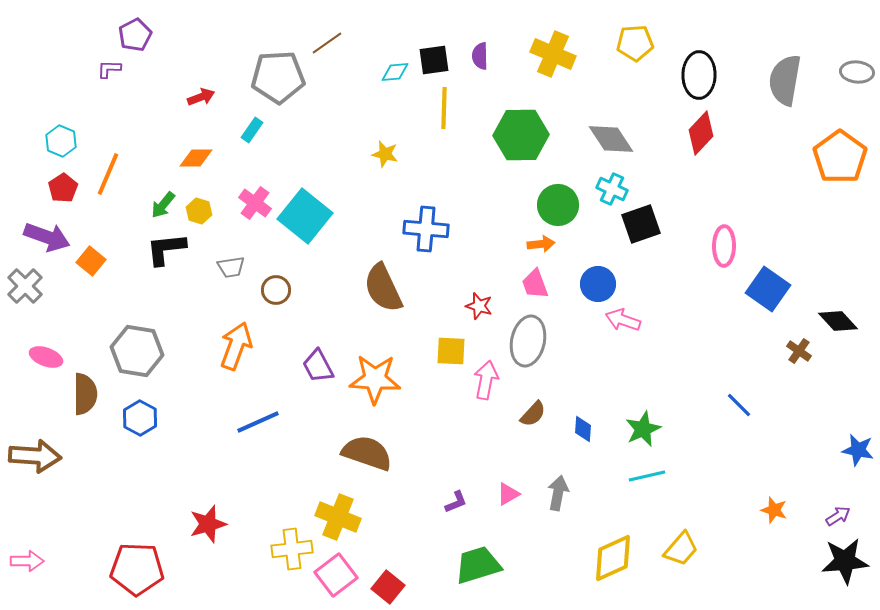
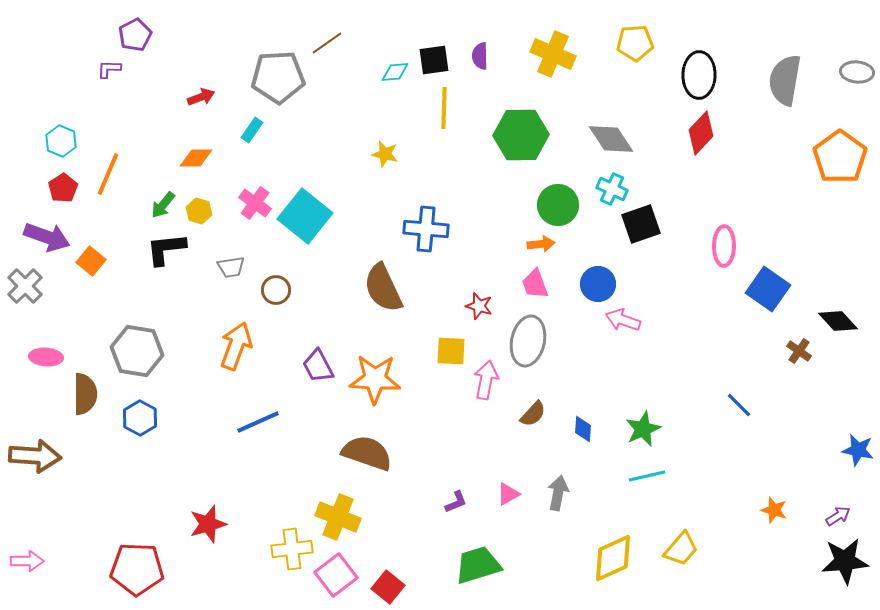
pink ellipse at (46, 357): rotated 16 degrees counterclockwise
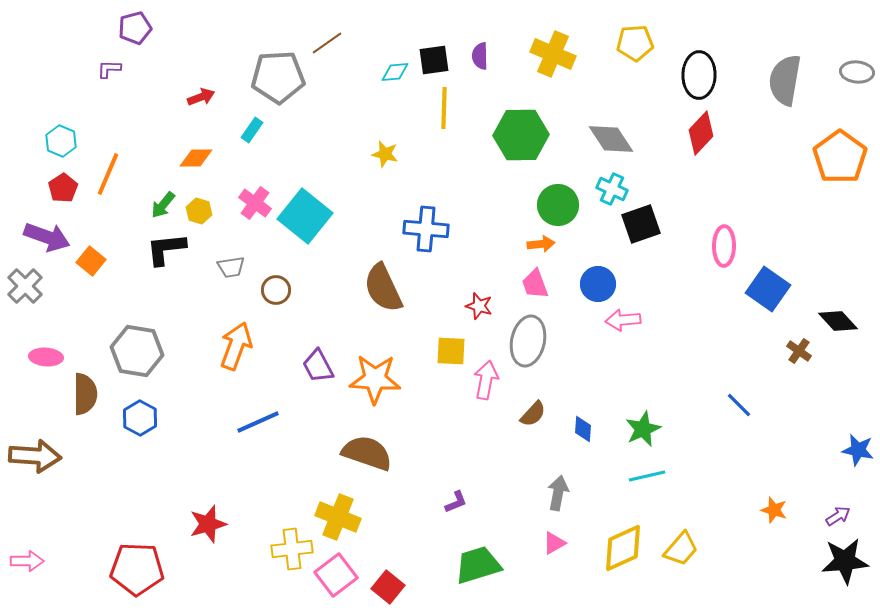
purple pentagon at (135, 35): moved 7 px up; rotated 12 degrees clockwise
pink arrow at (623, 320): rotated 24 degrees counterclockwise
pink triangle at (508, 494): moved 46 px right, 49 px down
yellow diamond at (613, 558): moved 10 px right, 10 px up
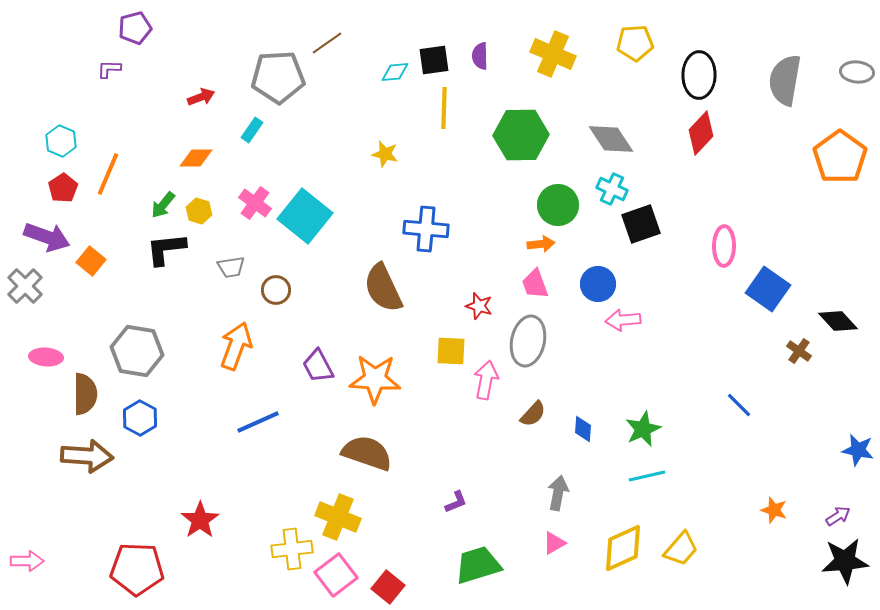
brown arrow at (35, 456): moved 52 px right
red star at (208, 524): moved 8 px left, 4 px up; rotated 18 degrees counterclockwise
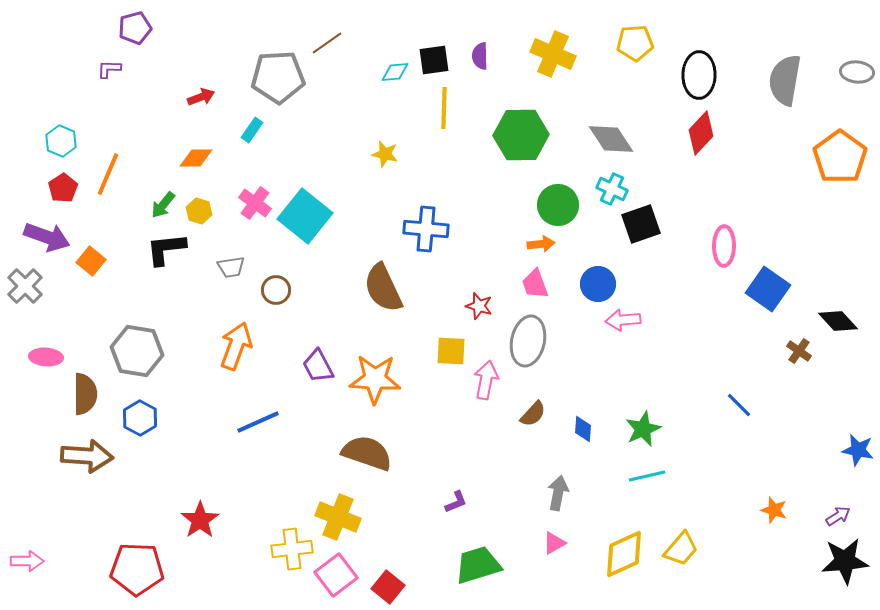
yellow diamond at (623, 548): moved 1 px right, 6 px down
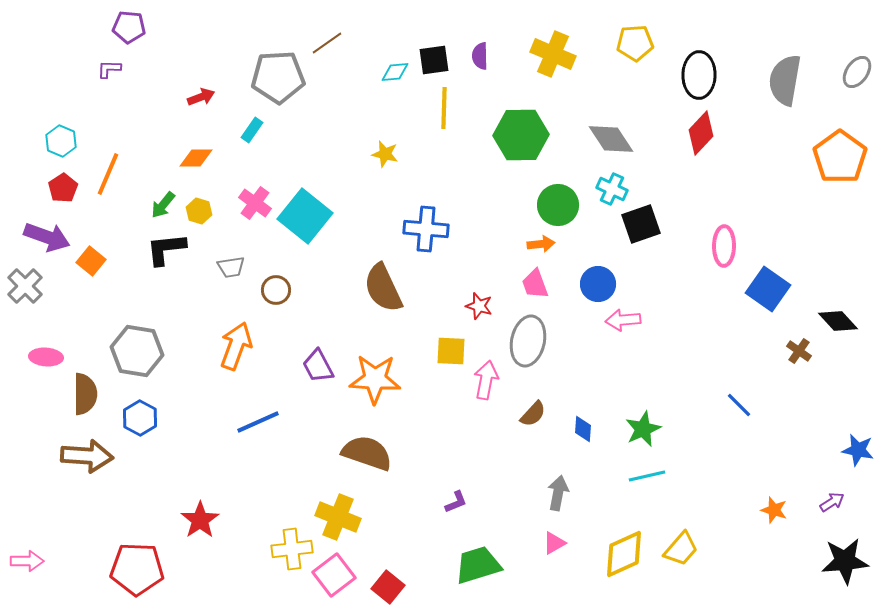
purple pentagon at (135, 28): moved 6 px left, 1 px up; rotated 20 degrees clockwise
gray ellipse at (857, 72): rotated 60 degrees counterclockwise
purple arrow at (838, 516): moved 6 px left, 14 px up
pink square at (336, 575): moved 2 px left
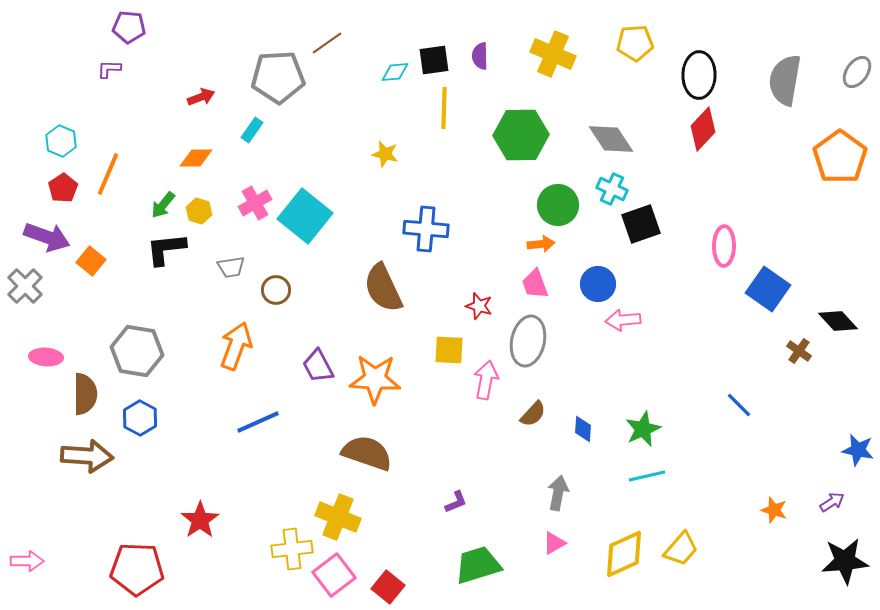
red diamond at (701, 133): moved 2 px right, 4 px up
pink cross at (255, 203): rotated 24 degrees clockwise
yellow square at (451, 351): moved 2 px left, 1 px up
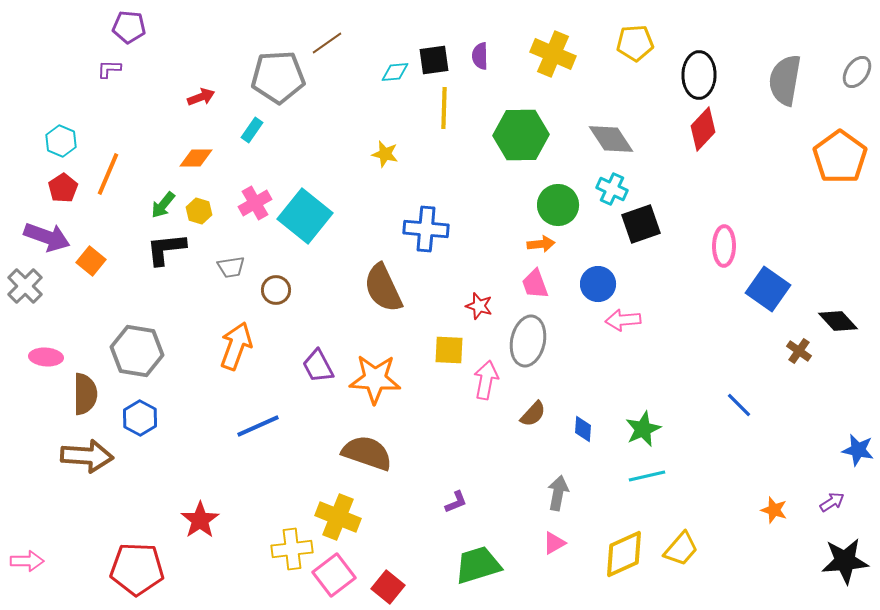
blue line at (258, 422): moved 4 px down
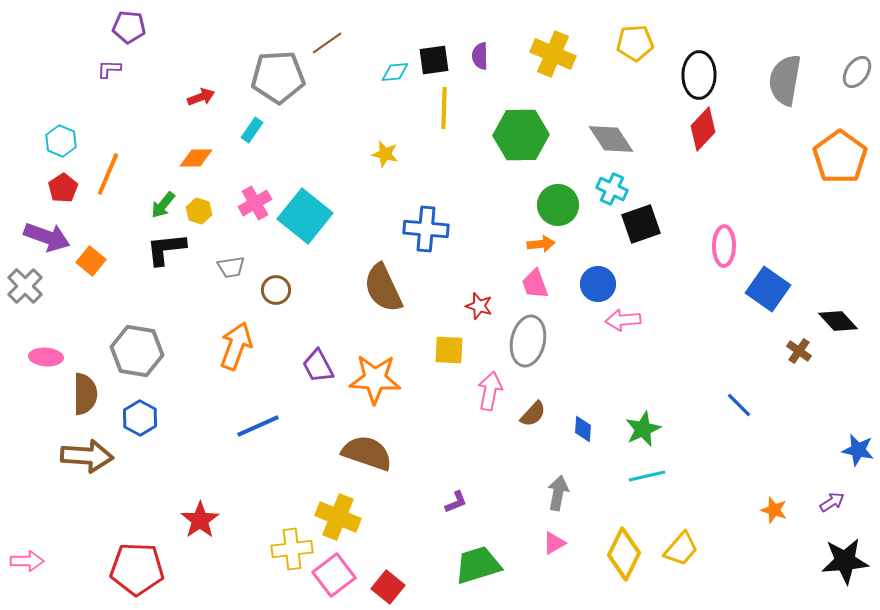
pink arrow at (486, 380): moved 4 px right, 11 px down
yellow diamond at (624, 554): rotated 39 degrees counterclockwise
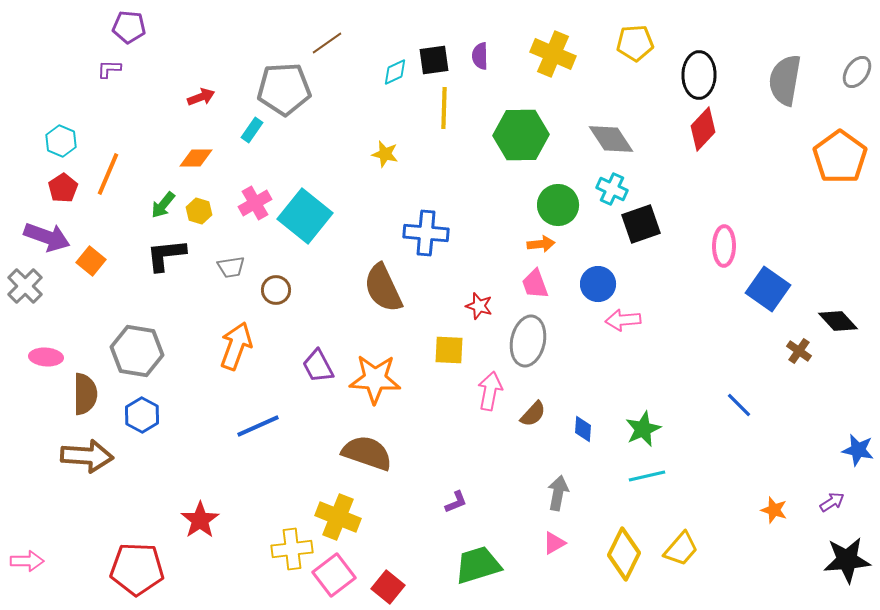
cyan diamond at (395, 72): rotated 20 degrees counterclockwise
gray pentagon at (278, 77): moved 6 px right, 12 px down
blue cross at (426, 229): moved 4 px down
black L-shape at (166, 249): moved 6 px down
blue hexagon at (140, 418): moved 2 px right, 3 px up
black star at (845, 561): moved 2 px right, 1 px up
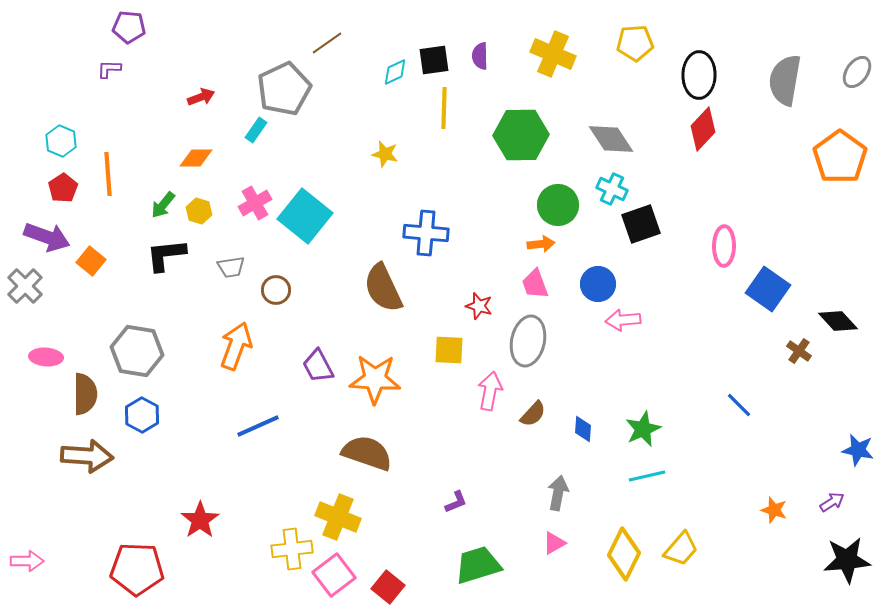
gray pentagon at (284, 89): rotated 22 degrees counterclockwise
cyan rectangle at (252, 130): moved 4 px right
orange line at (108, 174): rotated 27 degrees counterclockwise
